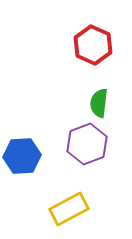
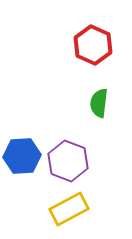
purple hexagon: moved 19 px left, 17 px down; rotated 18 degrees counterclockwise
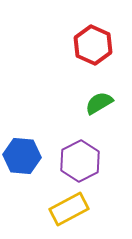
green semicircle: rotated 52 degrees clockwise
blue hexagon: rotated 9 degrees clockwise
purple hexagon: moved 12 px right; rotated 12 degrees clockwise
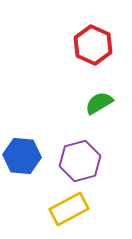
purple hexagon: rotated 12 degrees clockwise
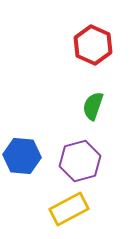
green semicircle: moved 6 px left, 3 px down; rotated 40 degrees counterclockwise
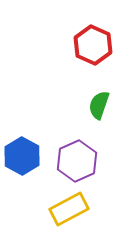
green semicircle: moved 6 px right, 1 px up
blue hexagon: rotated 24 degrees clockwise
purple hexagon: moved 3 px left; rotated 9 degrees counterclockwise
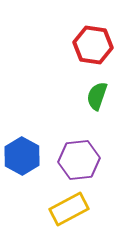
red hexagon: rotated 15 degrees counterclockwise
green semicircle: moved 2 px left, 9 px up
purple hexagon: moved 2 px right, 1 px up; rotated 18 degrees clockwise
